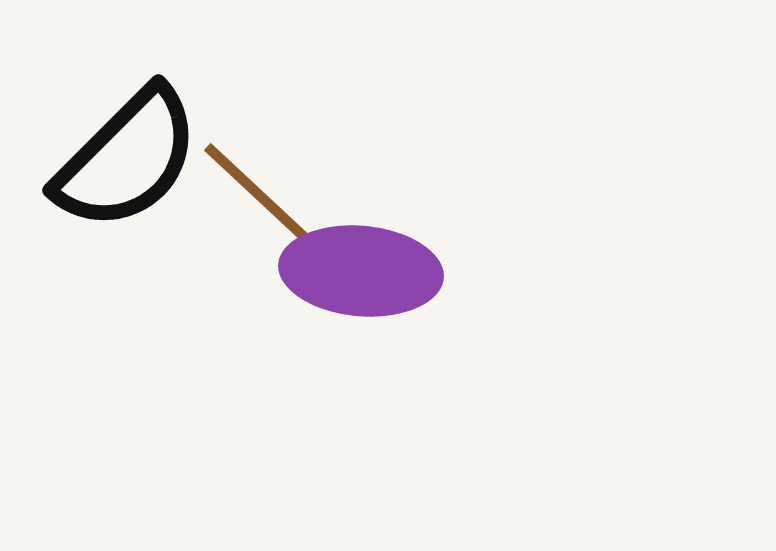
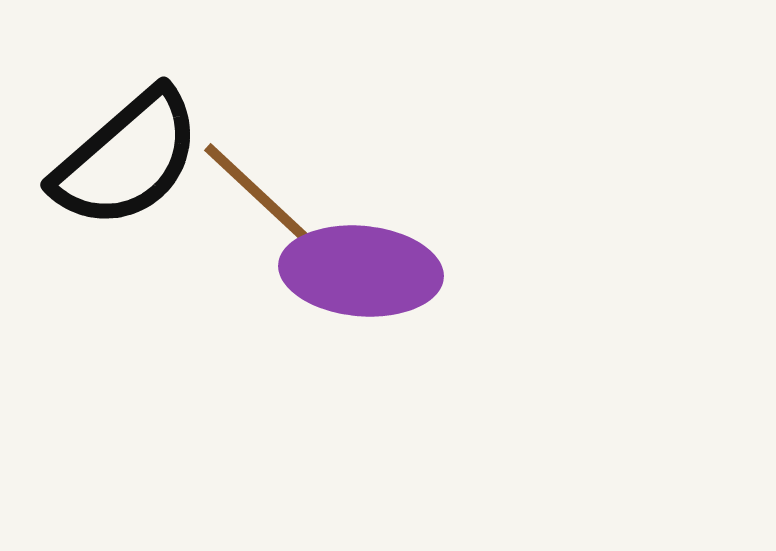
black semicircle: rotated 4 degrees clockwise
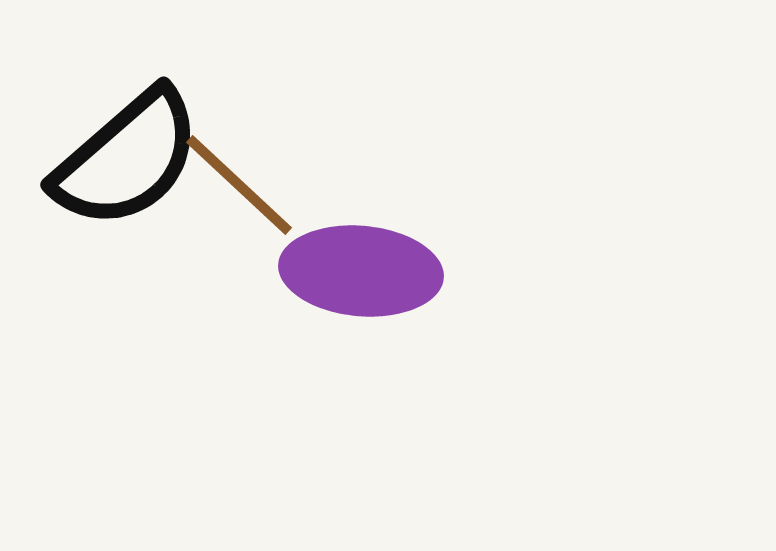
brown line: moved 18 px left, 8 px up
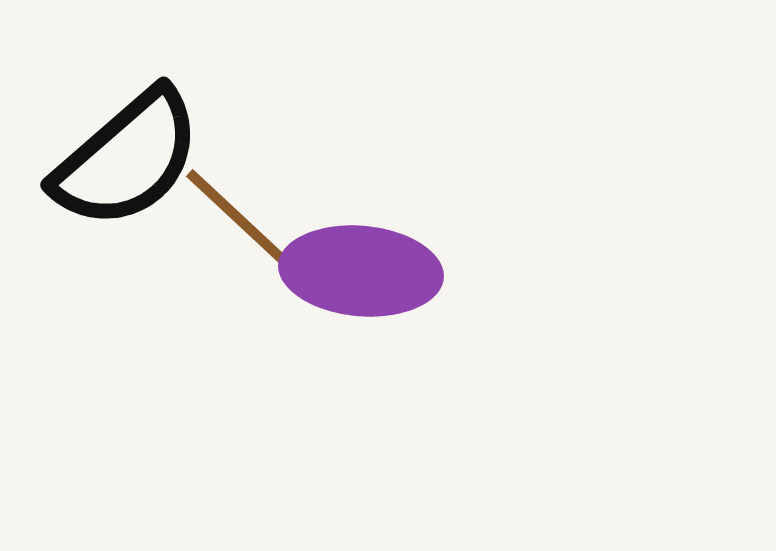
brown line: moved 34 px down
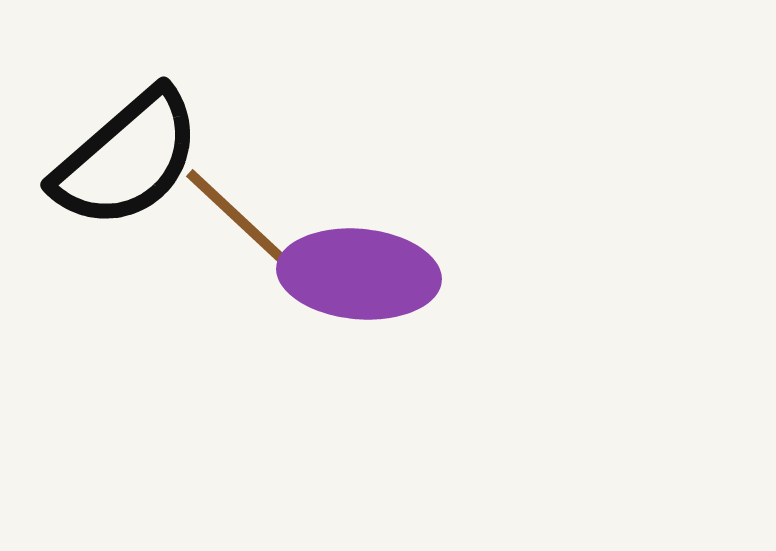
purple ellipse: moved 2 px left, 3 px down
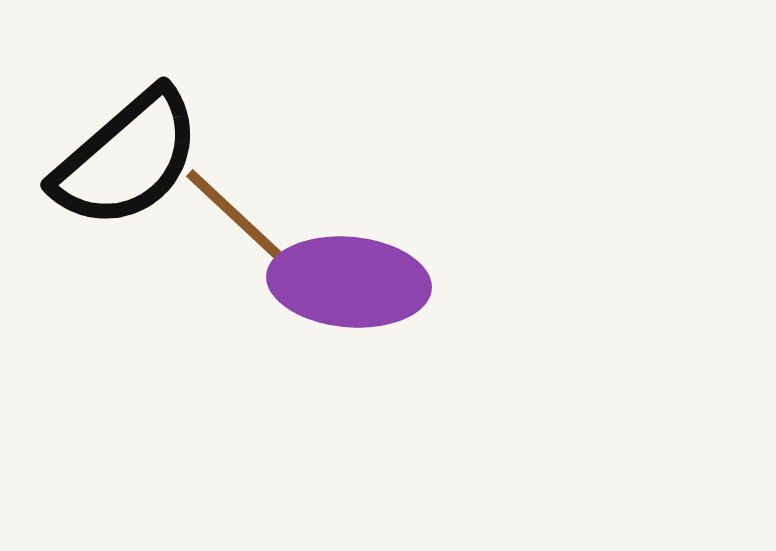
purple ellipse: moved 10 px left, 8 px down
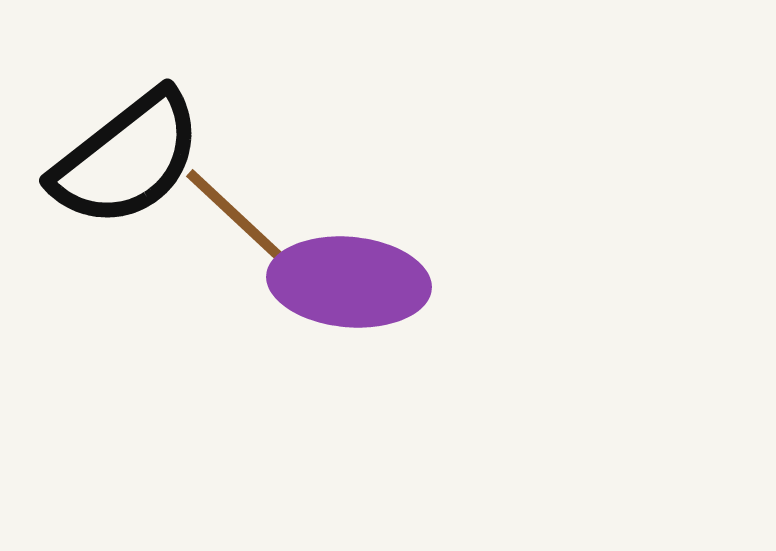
black semicircle: rotated 3 degrees clockwise
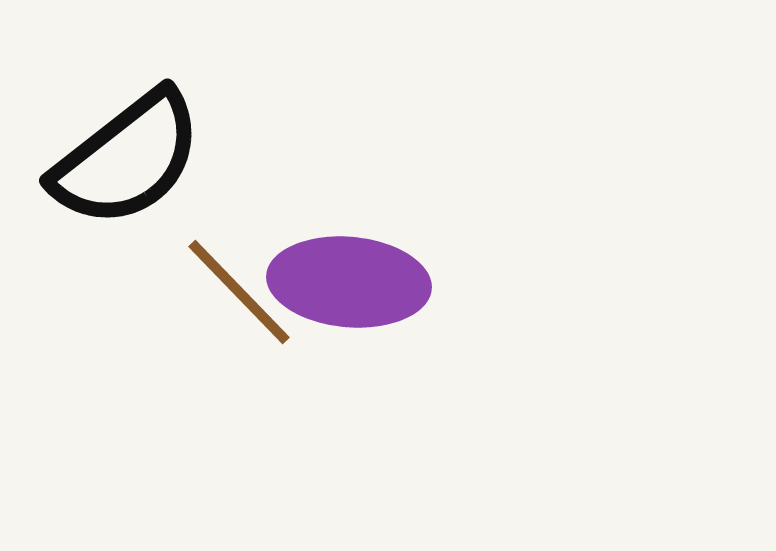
brown line: moved 73 px down; rotated 3 degrees clockwise
